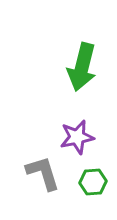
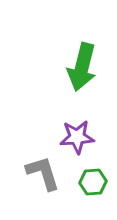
purple star: rotated 8 degrees clockwise
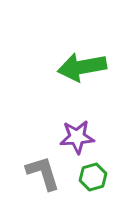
green arrow: rotated 66 degrees clockwise
green hexagon: moved 5 px up; rotated 12 degrees counterclockwise
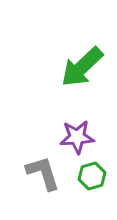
green arrow: rotated 33 degrees counterclockwise
green hexagon: moved 1 px left, 1 px up
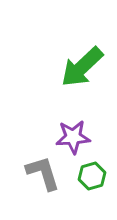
purple star: moved 4 px left
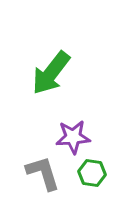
green arrow: moved 31 px left, 6 px down; rotated 9 degrees counterclockwise
green hexagon: moved 3 px up; rotated 24 degrees clockwise
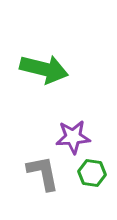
green arrow: moved 7 px left, 4 px up; rotated 114 degrees counterclockwise
gray L-shape: rotated 6 degrees clockwise
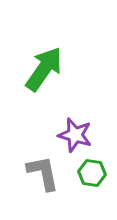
green arrow: rotated 69 degrees counterclockwise
purple star: moved 2 px right, 2 px up; rotated 20 degrees clockwise
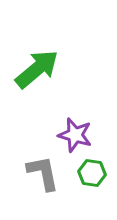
green arrow: moved 7 px left; rotated 15 degrees clockwise
